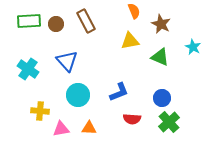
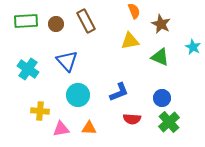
green rectangle: moved 3 px left
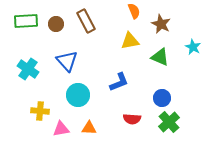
blue L-shape: moved 10 px up
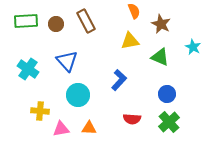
blue L-shape: moved 2 px up; rotated 25 degrees counterclockwise
blue circle: moved 5 px right, 4 px up
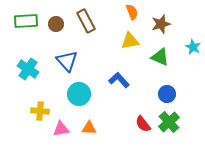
orange semicircle: moved 2 px left, 1 px down
brown star: rotated 30 degrees clockwise
blue L-shape: rotated 85 degrees counterclockwise
cyan circle: moved 1 px right, 1 px up
red semicircle: moved 11 px right, 5 px down; rotated 48 degrees clockwise
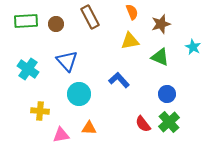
brown rectangle: moved 4 px right, 4 px up
pink triangle: moved 6 px down
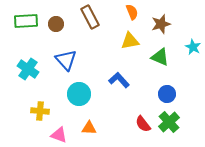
blue triangle: moved 1 px left, 1 px up
pink triangle: moved 2 px left; rotated 30 degrees clockwise
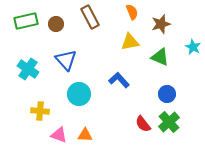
green rectangle: rotated 10 degrees counterclockwise
yellow triangle: moved 1 px down
orange triangle: moved 4 px left, 7 px down
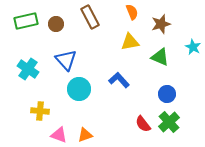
cyan circle: moved 5 px up
orange triangle: rotated 21 degrees counterclockwise
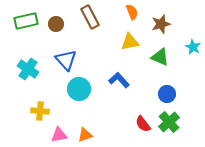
pink triangle: rotated 30 degrees counterclockwise
